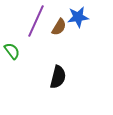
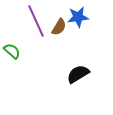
purple line: rotated 48 degrees counterclockwise
green semicircle: rotated 12 degrees counterclockwise
black semicircle: moved 20 px right, 3 px up; rotated 135 degrees counterclockwise
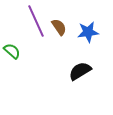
blue star: moved 10 px right, 15 px down
brown semicircle: rotated 66 degrees counterclockwise
black semicircle: moved 2 px right, 3 px up
